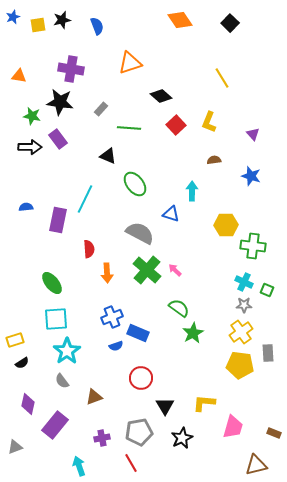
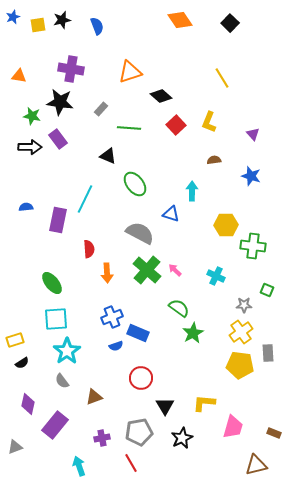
orange triangle at (130, 63): moved 9 px down
cyan cross at (244, 282): moved 28 px left, 6 px up
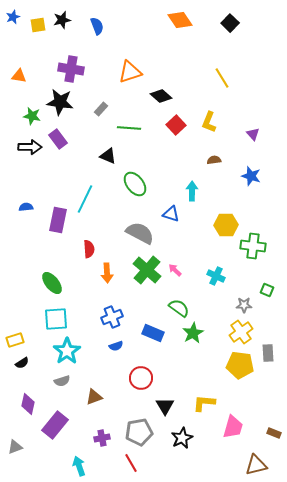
blue rectangle at (138, 333): moved 15 px right
gray semicircle at (62, 381): rotated 70 degrees counterclockwise
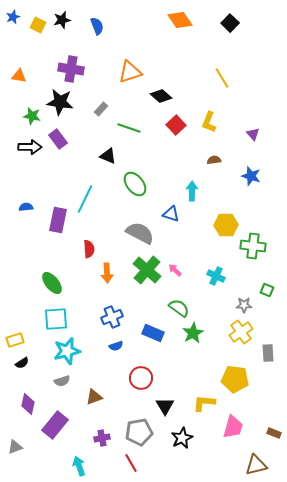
yellow square at (38, 25): rotated 35 degrees clockwise
green line at (129, 128): rotated 15 degrees clockwise
cyan star at (67, 351): rotated 20 degrees clockwise
yellow pentagon at (240, 365): moved 5 px left, 14 px down
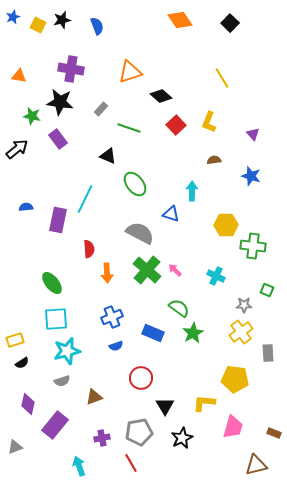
black arrow at (30, 147): moved 13 px left, 2 px down; rotated 40 degrees counterclockwise
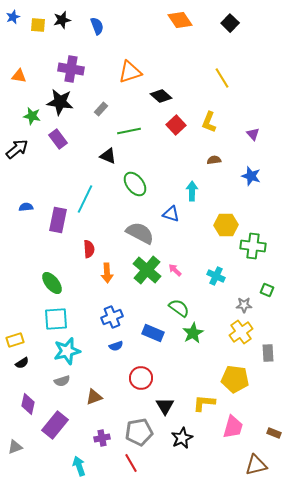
yellow square at (38, 25): rotated 21 degrees counterclockwise
green line at (129, 128): moved 3 px down; rotated 30 degrees counterclockwise
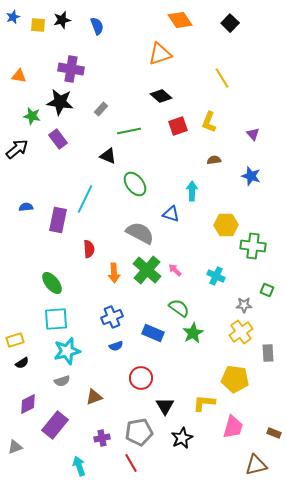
orange triangle at (130, 72): moved 30 px right, 18 px up
red square at (176, 125): moved 2 px right, 1 px down; rotated 24 degrees clockwise
orange arrow at (107, 273): moved 7 px right
purple diamond at (28, 404): rotated 50 degrees clockwise
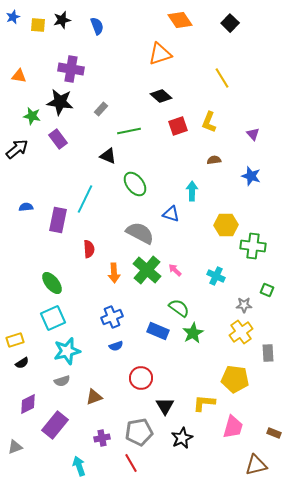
cyan square at (56, 319): moved 3 px left, 1 px up; rotated 20 degrees counterclockwise
blue rectangle at (153, 333): moved 5 px right, 2 px up
